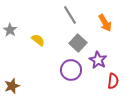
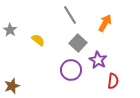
orange arrow: rotated 120 degrees counterclockwise
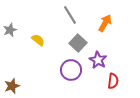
gray star: rotated 16 degrees clockwise
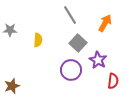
gray star: rotated 24 degrees clockwise
yellow semicircle: rotated 56 degrees clockwise
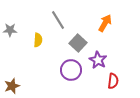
gray line: moved 12 px left, 5 px down
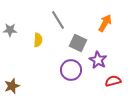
gray square: rotated 18 degrees counterclockwise
red semicircle: rotated 112 degrees counterclockwise
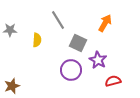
yellow semicircle: moved 1 px left
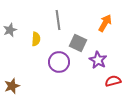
gray line: rotated 24 degrees clockwise
gray star: rotated 24 degrees counterclockwise
yellow semicircle: moved 1 px left, 1 px up
purple circle: moved 12 px left, 8 px up
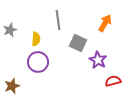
purple circle: moved 21 px left
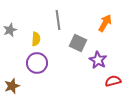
purple circle: moved 1 px left, 1 px down
